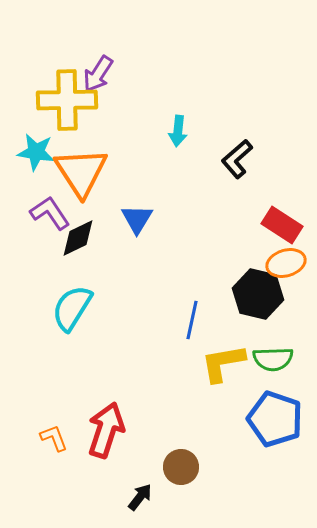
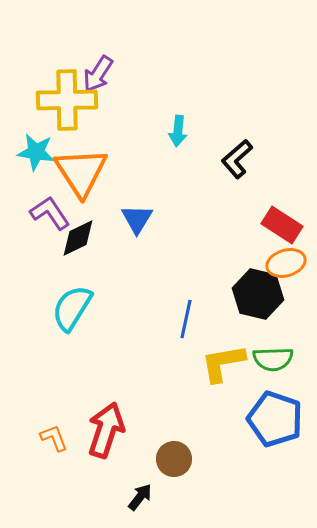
blue line: moved 6 px left, 1 px up
brown circle: moved 7 px left, 8 px up
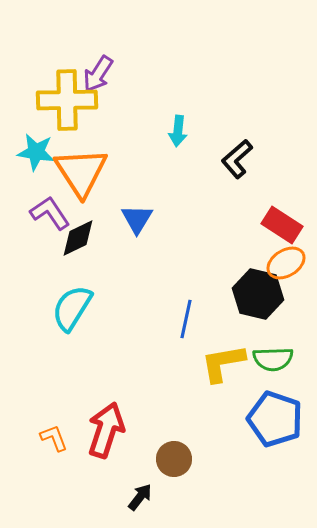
orange ellipse: rotated 15 degrees counterclockwise
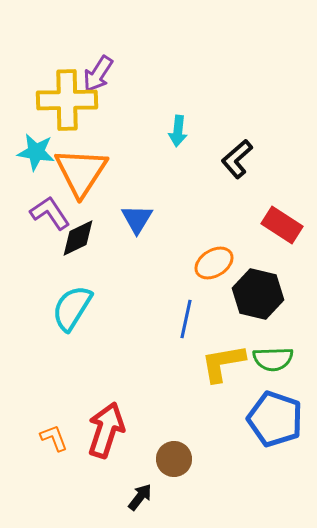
orange triangle: rotated 6 degrees clockwise
orange ellipse: moved 72 px left
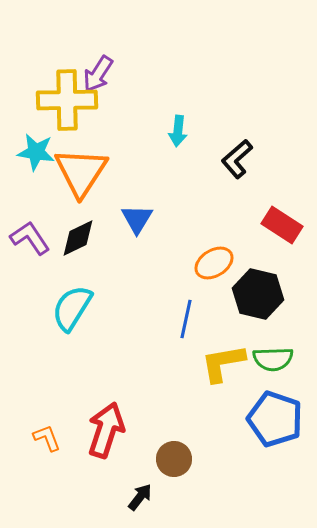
purple L-shape: moved 20 px left, 25 px down
orange L-shape: moved 7 px left
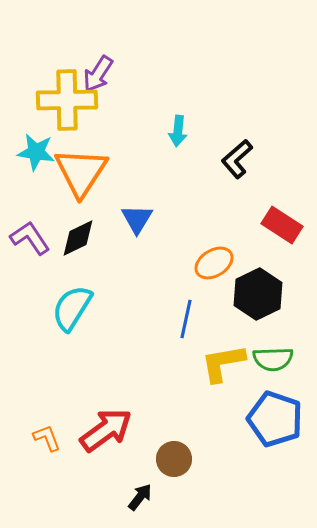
black hexagon: rotated 21 degrees clockwise
red arrow: rotated 36 degrees clockwise
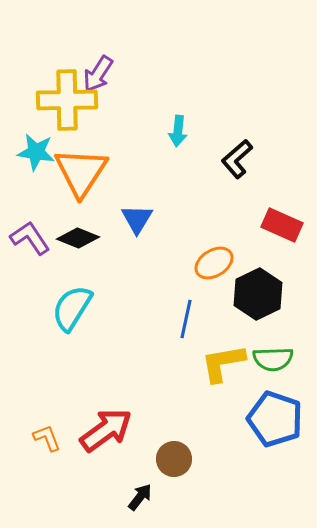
red rectangle: rotated 9 degrees counterclockwise
black diamond: rotated 48 degrees clockwise
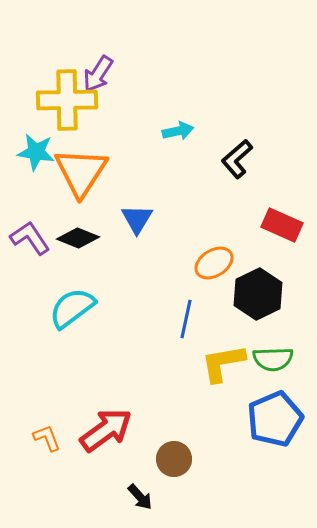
cyan arrow: rotated 108 degrees counterclockwise
cyan semicircle: rotated 21 degrees clockwise
blue pentagon: rotated 30 degrees clockwise
black arrow: rotated 100 degrees clockwise
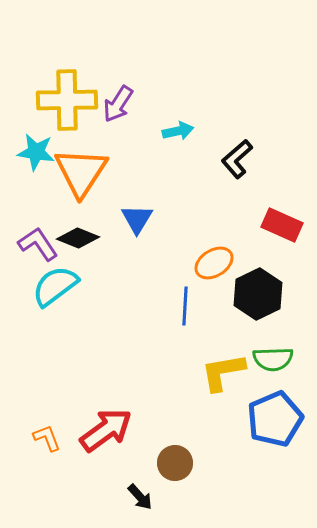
purple arrow: moved 20 px right, 30 px down
purple L-shape: moved 8 px right, 6 px down
cyan semicircle: moved 17 px left, 22 px up
blue line: moved 1 px left, 13 px up; rotated 9 degrees counterclockwise
yellow L-shape: moved 9 px down
brown circle: moved 1 px right, 4 px down
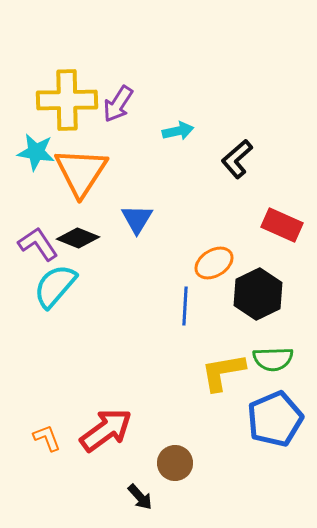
cyan semicircle: rotated 12 degrees counterclockwise
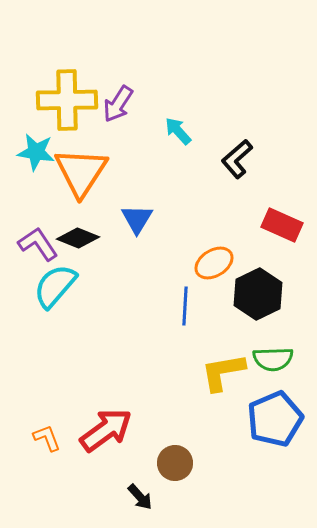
cyan arrow: rotated 120 degrees counterclockwise
